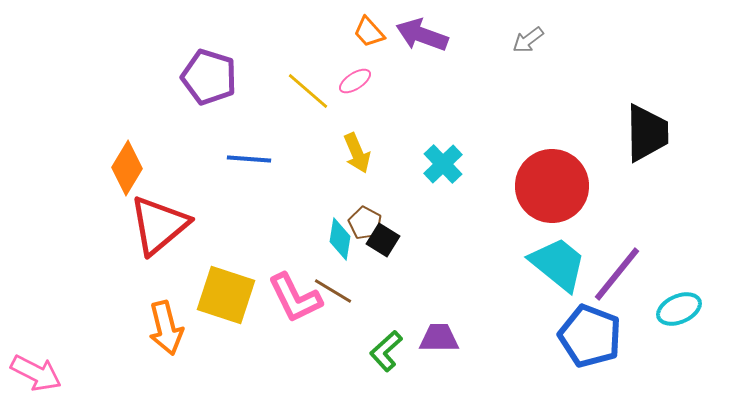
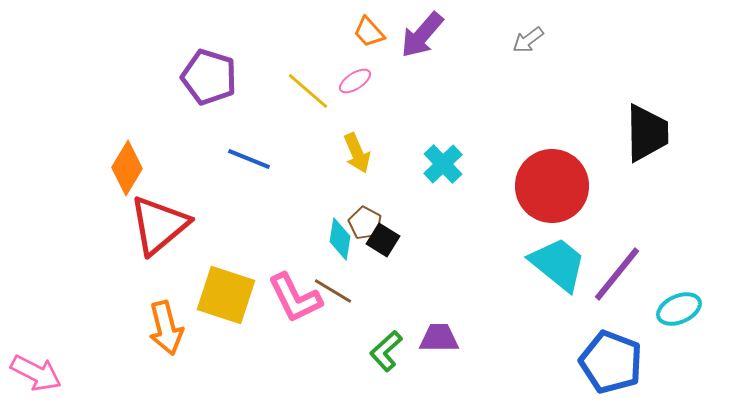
purple arrow: rotated 69 degrees counterclockwise
blue line: rotated 18 degrees clockwise
blue pentagon: moved 21 px right, 26 px down
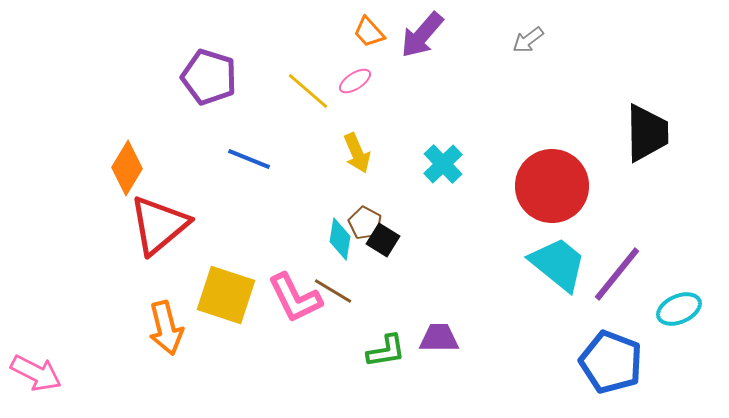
green L-shape: rotated 147 degrees counterclockwise
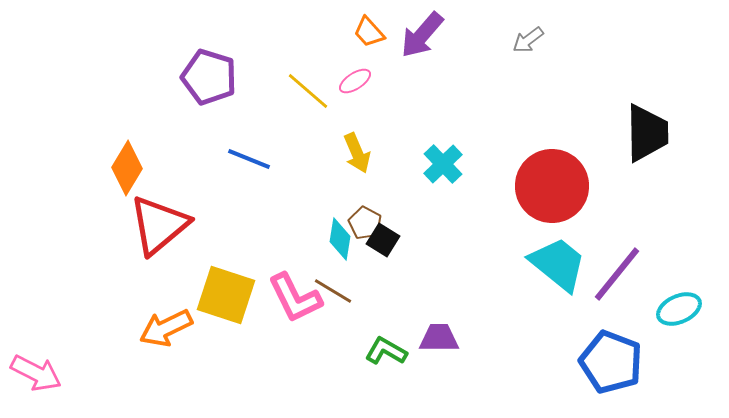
orange arrow: rotated 78 degrees clockwise
green L-shape: rotated 141 degrees counterclockwise
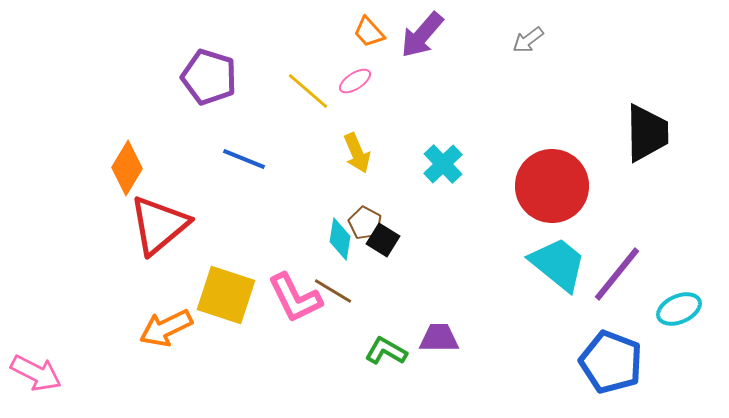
blue line: moved 5 px left
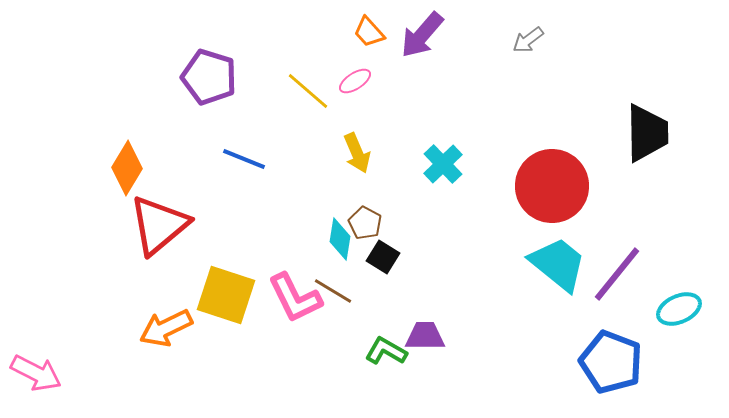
black square: moved 17 px down
purple trapezoid: moved 14 px left, 2 px up
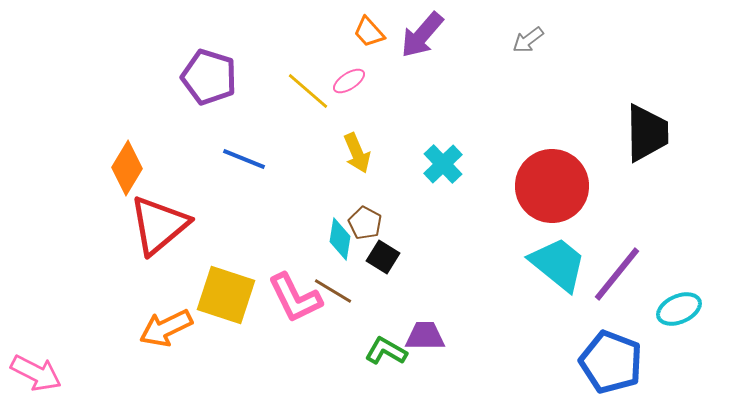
pink ellipse: moved 6 px left
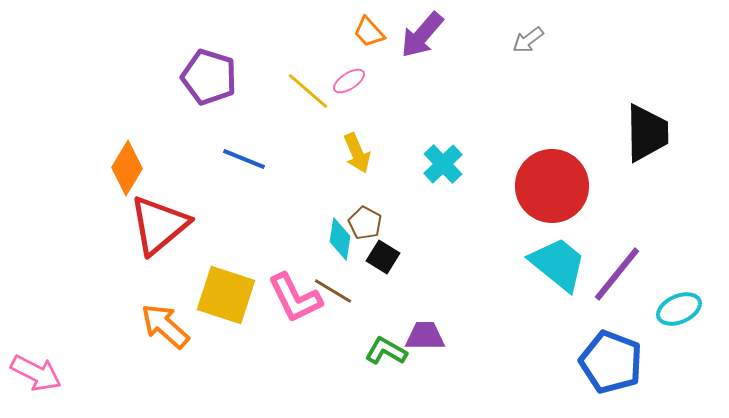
orange arrow: moved 1 px left, 2 px up; rotated 68 degrees clockwise
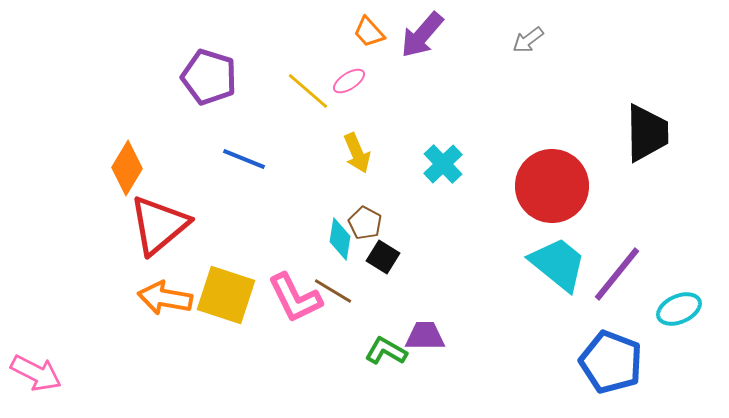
orange arrow: moved 28 px up; rotated 32 degrees counterclockwise
